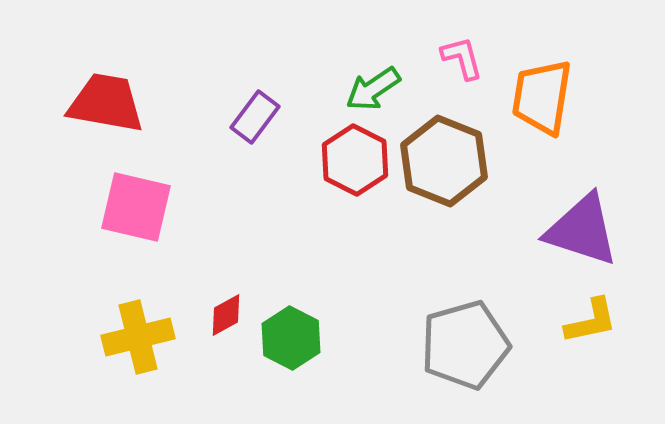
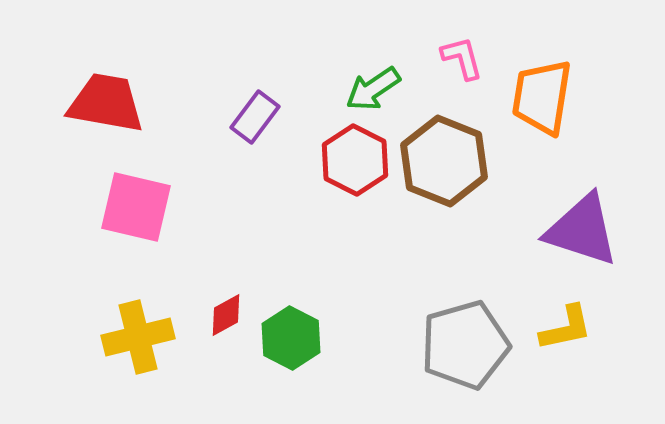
yellow L-shape: moved 25 px left, 7 px down
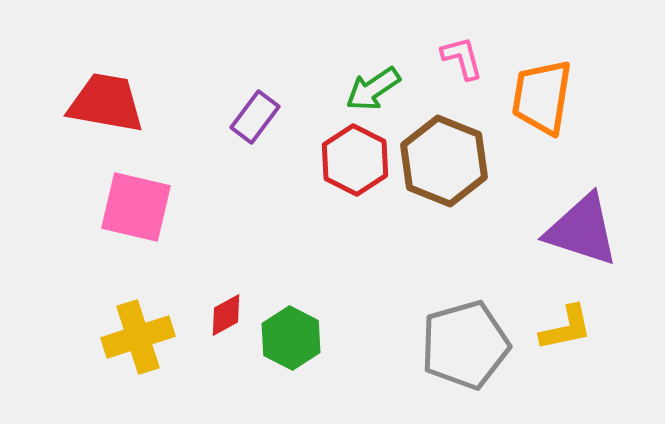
yellow cross: rotated 4 degrees counterclockwise
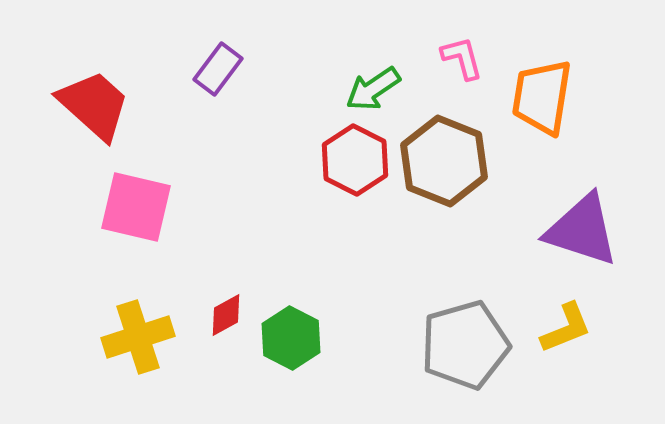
red trapezoid: moved 12 px left, 2 px down; rotated 32 degrees clockwise
purple rectangle: moved 37 px left, 48 px up
yellow L-shape: rotated 10 degrees counterclockwise
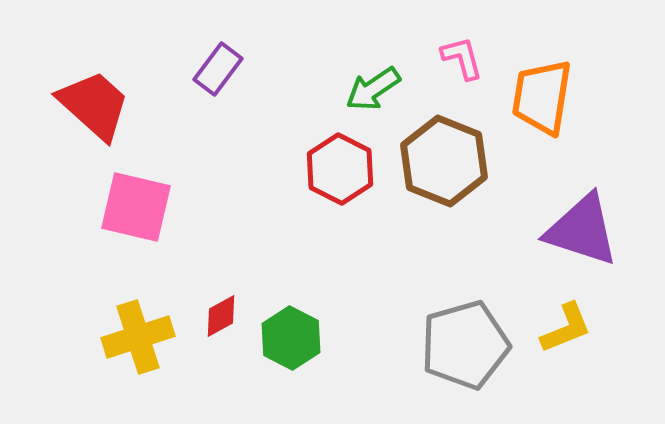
red hexagon: moved 15 px left, 9 px down
red diamond: moved 5 px left, 1 px down
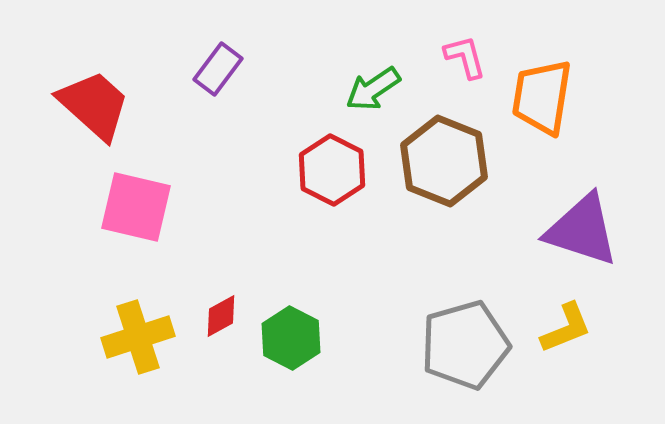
pink L-shape: moved 3 px right, 1 px up
red hexagon: moved 8 px left, 1 px down
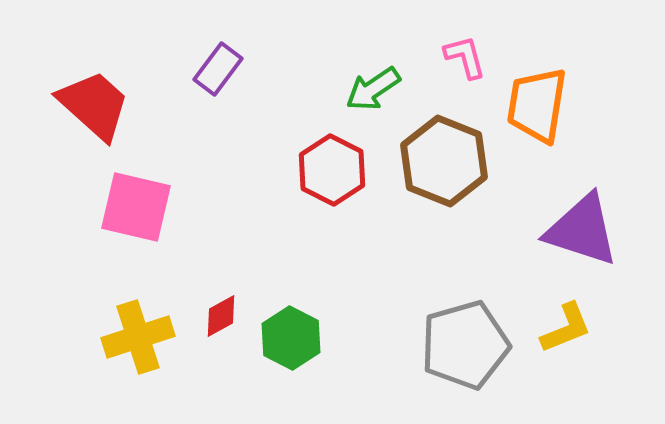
orange trapezoid: moved 5 px left, 8 px down
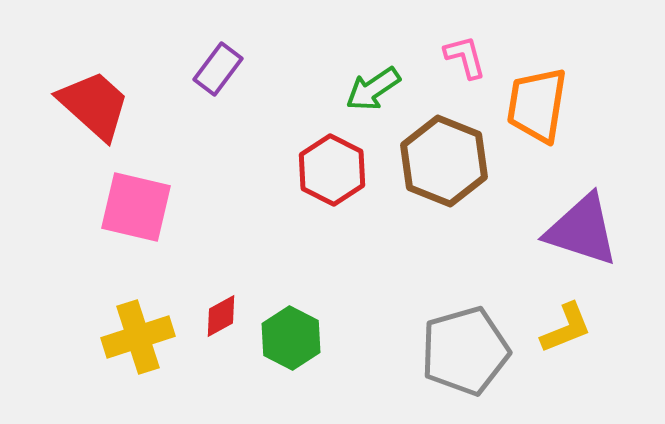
gray pentagon: moved 6 px down
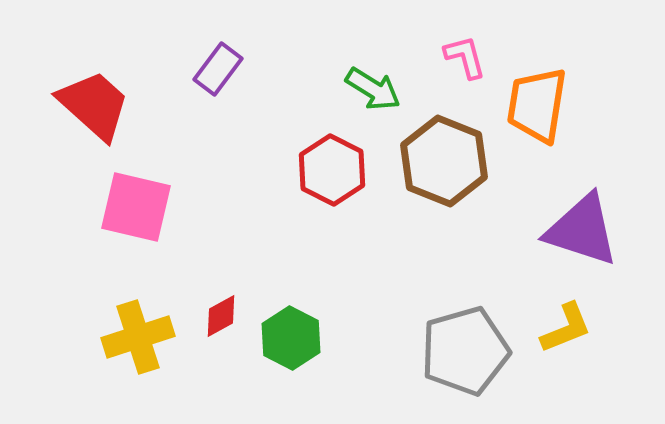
green arrow: rotated 114 degrees counterclockwise
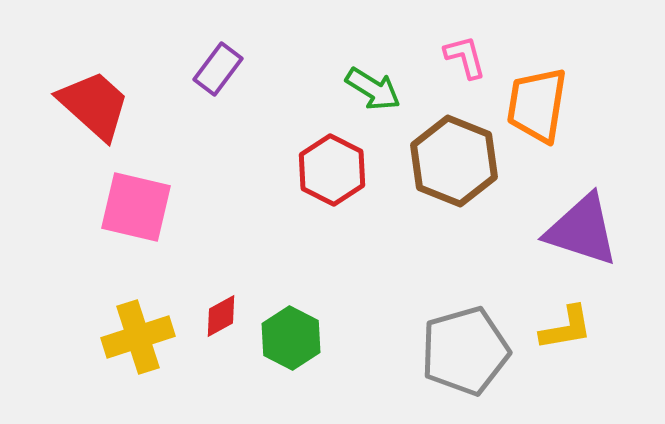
brown hexagon: moved 10 px right
yellow L-shape: rotated 12 degrees clockwise
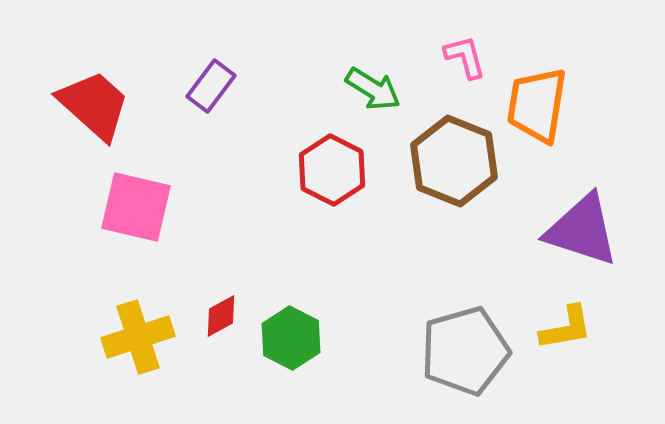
purple rectangle: moved 7 px left, 17 px down
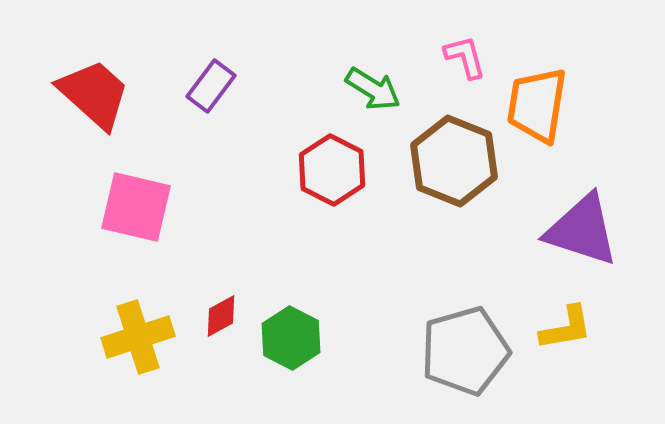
red trapezoid: moved 11 px up
